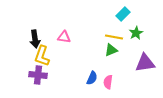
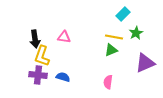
purple triangle: rotated 15 degrees counterclockwise
blue semicircle: moved 29 px left, 1 px up; rotated 96 degrees counterclockwise
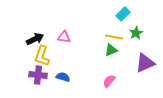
black arrow: rotated 108 degrees counterclockwise
pink semicircle: moved 1 px right, 1 px up; rotated 32 degrees clockwise
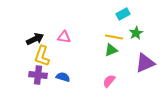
cyan rectangle: rotated 16 degrees clockwise
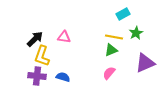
black arrow: rotated 18 degrees counterclockwise
purple cross: moved 1 px left, 1 px down
pink semicircle: moved 8 px up
